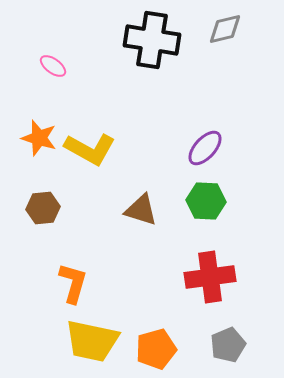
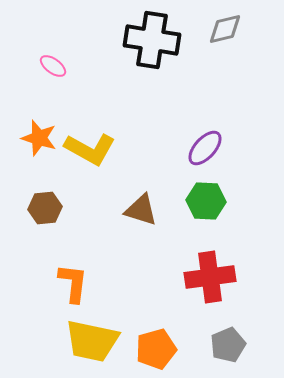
brown hexagon: moved 2 px right
orange L-shape: rotated 9 degrees counterclockwise
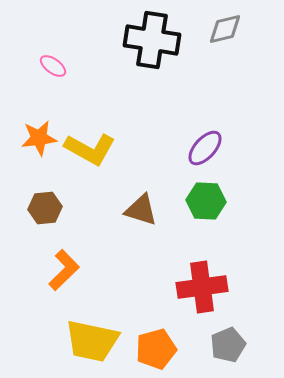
orange star: rotated 24 degrees counterclockwise
red cross: moved 8 px left, 10 px down
orange L-shape: moved 9 px left, 13 px up; rotated 39 degrees clockwise
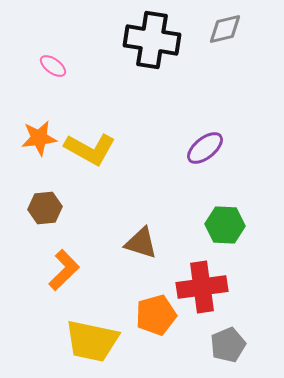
purple ellipse: rotated 9 degrees clockwise
green hexagon: moved 19 px right, 24 px down
brown triangle: moved 33 px down
orange pentagon: moved 34 px up
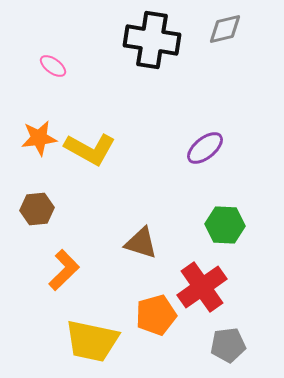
brown hexagon: moved 8 px left, 1 px down
red cross: rotated 27 degrees counterclockwise
gray pentagon: rotated 16 degrees clockwise
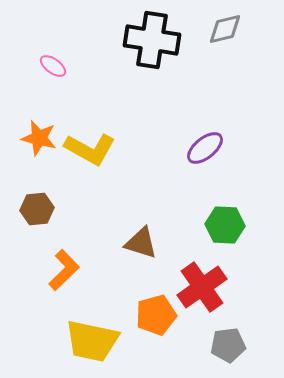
orange star: rotated 21 degrees clockwise
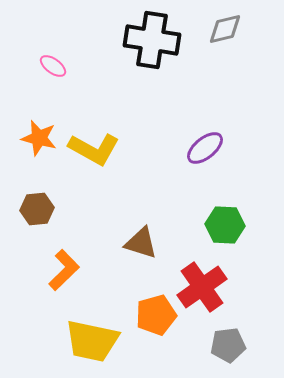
yellow L-shape: moved 4 px right
